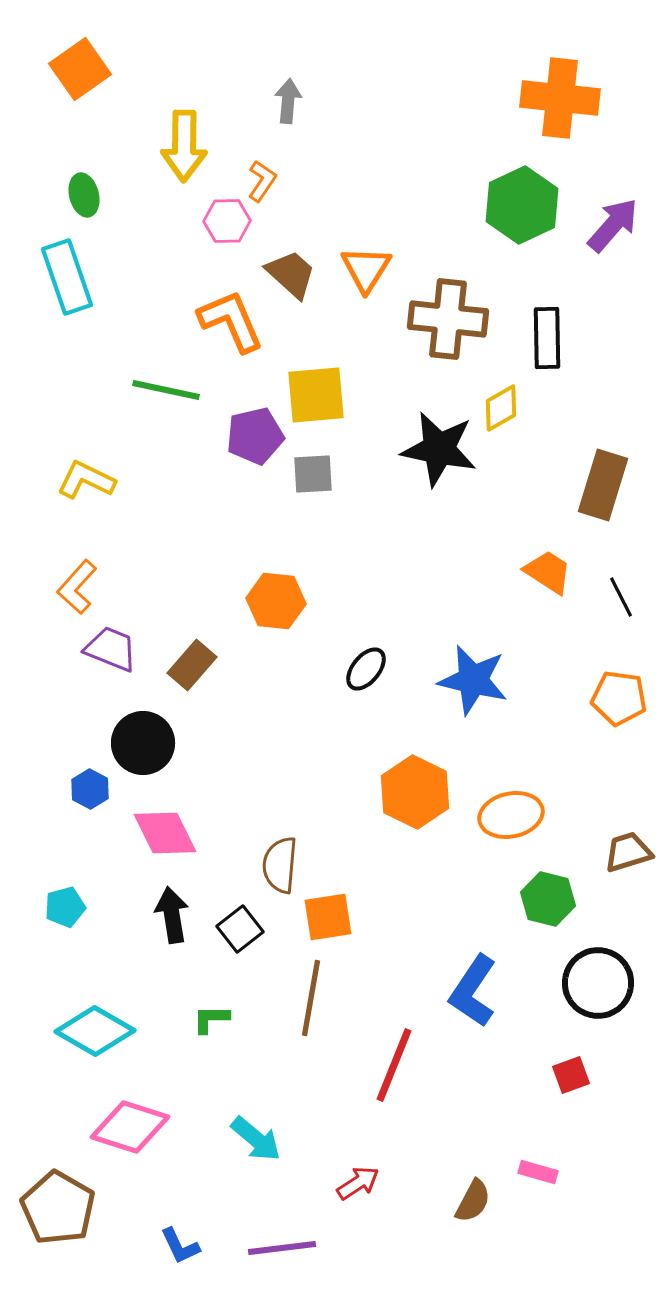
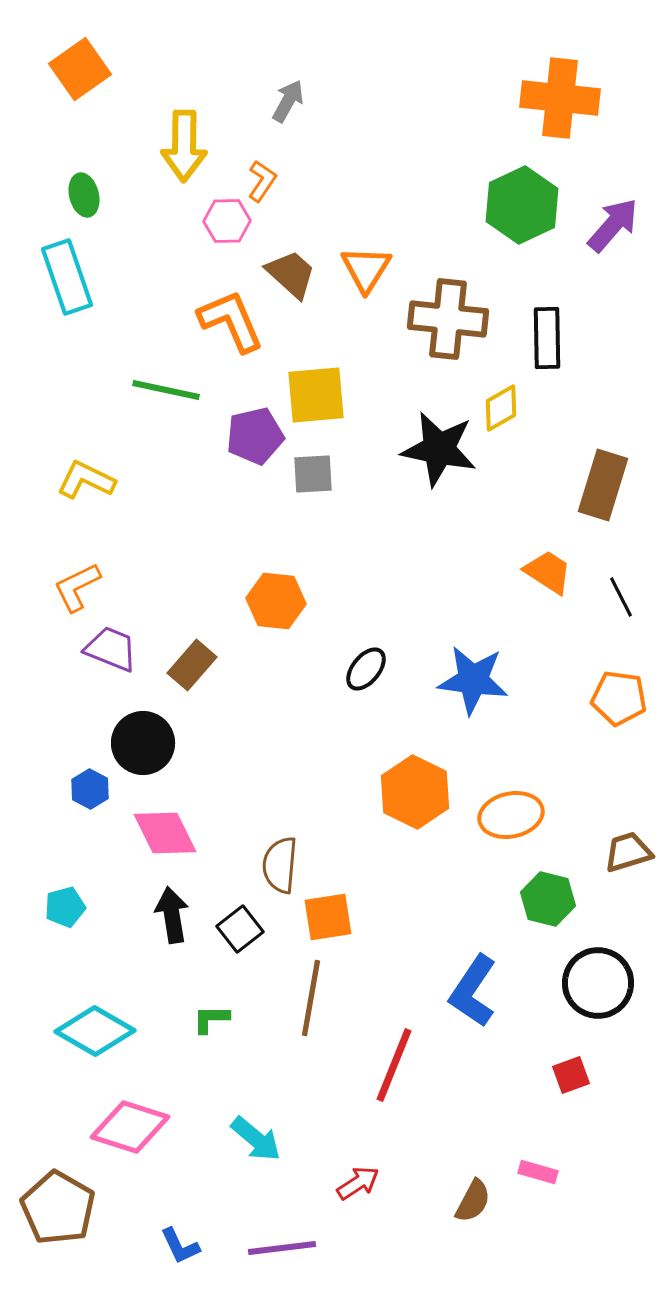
gray arrow at (288, 101): rotated 24 degrees clockwise
orange L-shape at (77, 587): rotated 22 degrees clockwise
blue star at (473, 680): rotated 6 degrees counterclockwise
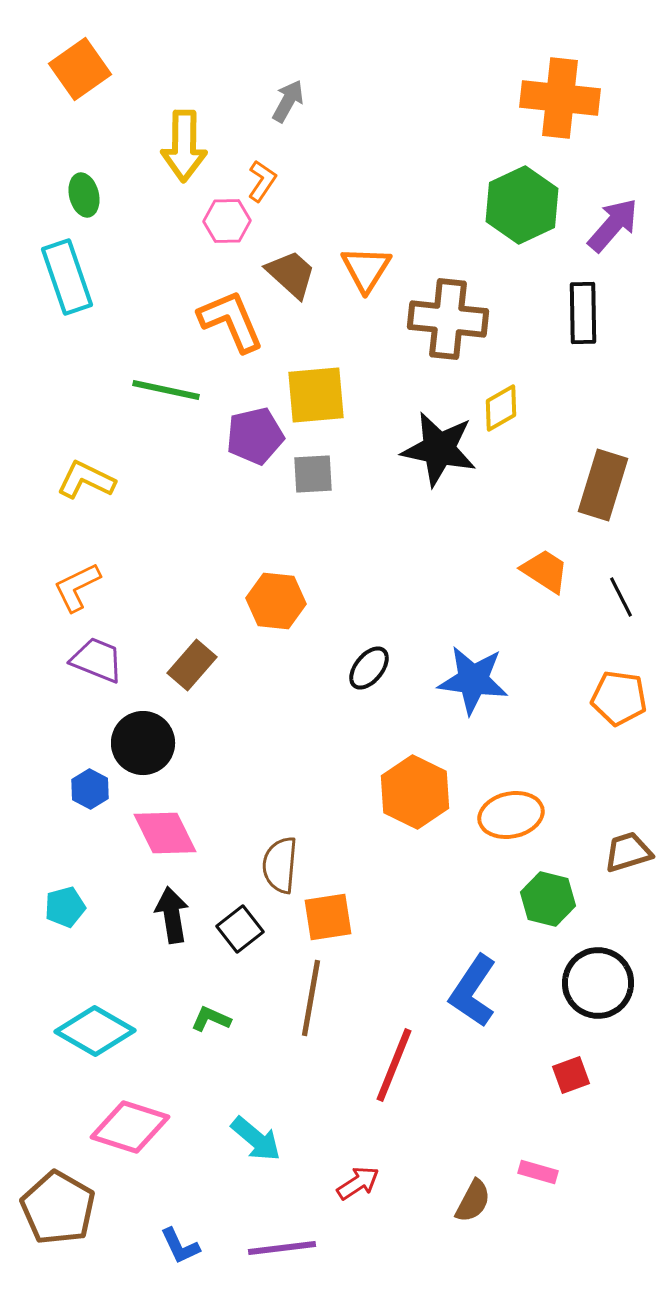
black rectangle at (547, 338): moved 36 px right, 25 px up
orange trapezoid at (548, 572): moved 3 px left, 1 px up
purple trapezoid at (111, 649): moved 14 px left, 11 px down
black ellipse at (366, 669): moved 3 px right, 1 px up
green L-shape at (211, 1019): rotated 24 degrees clockwise
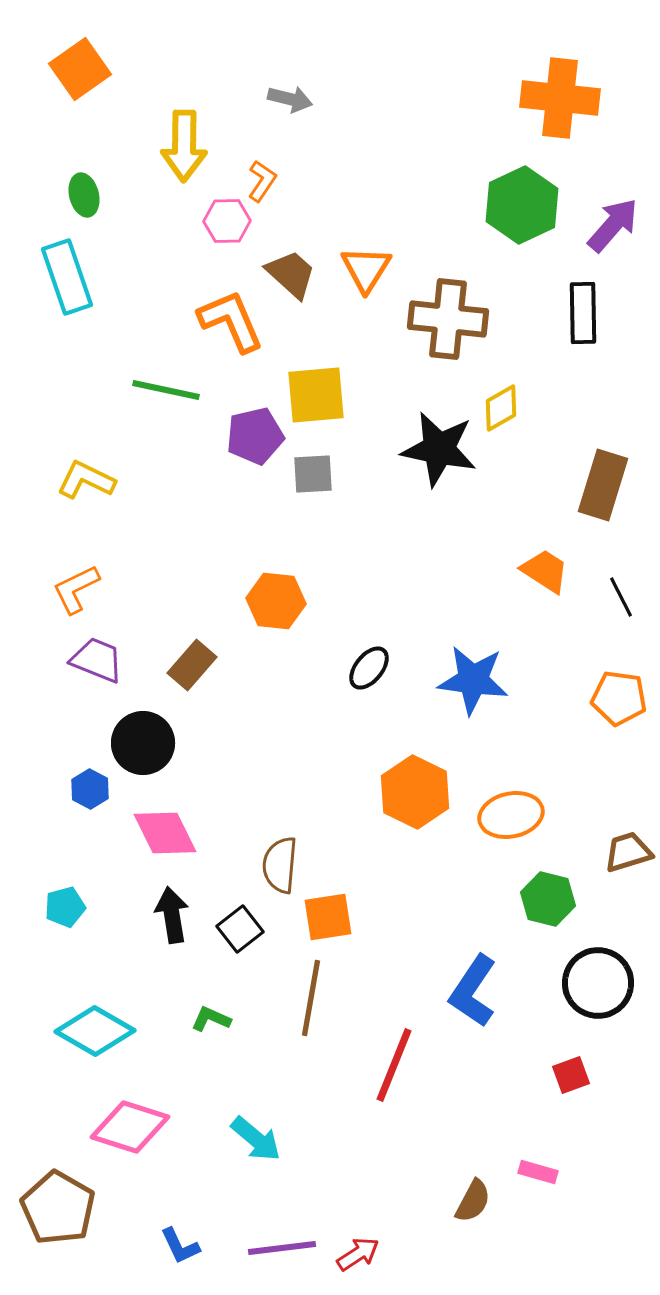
gray arrow at (288, 101): moved 2 px right, 2 px up; rotated 75 degrees clockwise
orange L-shape at (77, 587): moved 1 px left, 2 px down
red arrow at (358, 1183): moved 71 px down
